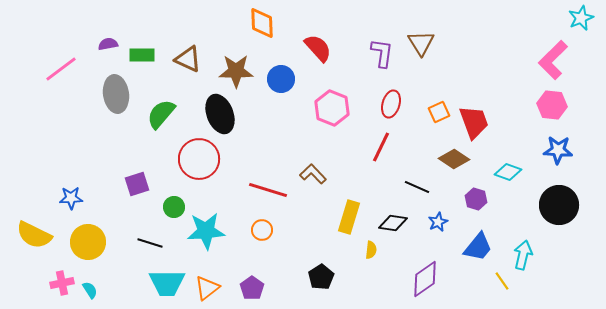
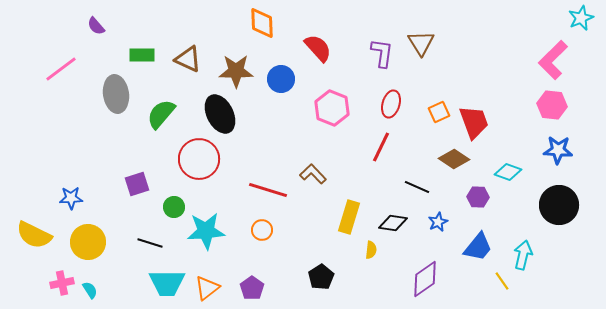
purple semicircle at (108, 44): moved 12 px left, 18 px up; rotated 120 degrees counterclockwise
black ellipse at (220, 114): rotated 6 degrees counterclockwise
purple hexagon at (476, 199): moved 2 px right, 2 px up; rotated 15 degrees counterclockwise
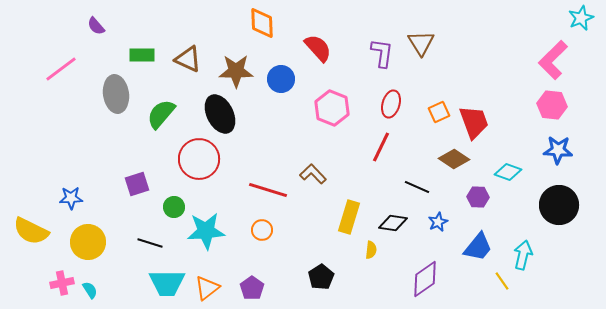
yellow semicircle at (34, 235): moved 3 px left, 4 px up
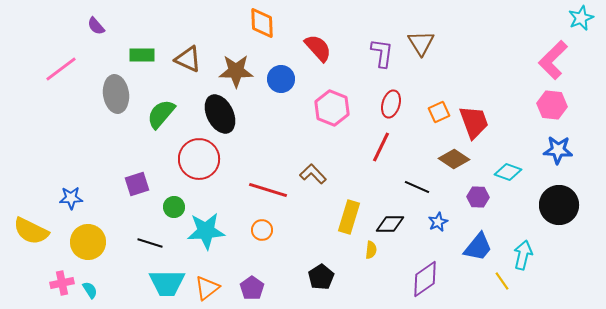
black diamond at (393, 223): moved 3 px left, 1 px down; rotated 8 degrees counterclockwise
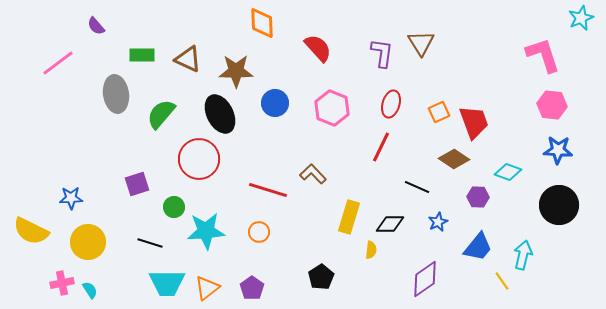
pink L-shape at (553, 60): moved 10 px left, 5 px up; rotated 117 degrees clockwise
pink line at (61, 69): moved 3 px left, 6 px up
blue circle at (281, 79): moved 6 px left, 24 px down
orange circle at (262, 230): moved 3 px left, 2 px down
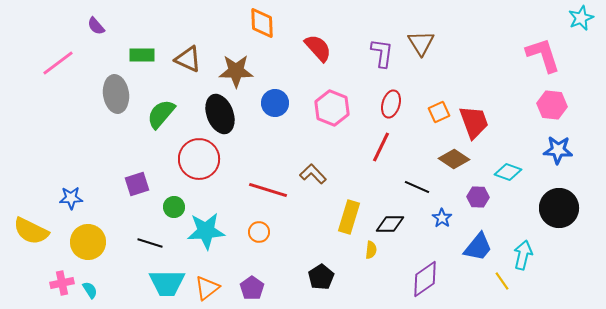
black ellipse at (220, 114): rotated 6 degrees clockwise
black circle at (559, 205): moved 3 px down
blue star at (438, 222): moved 4 px right, 4 px up; rotated 12 degrees counterclockwise
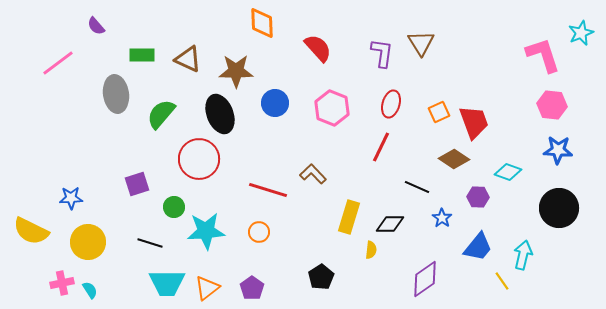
cyan star at (581, 18): moved 15 px down
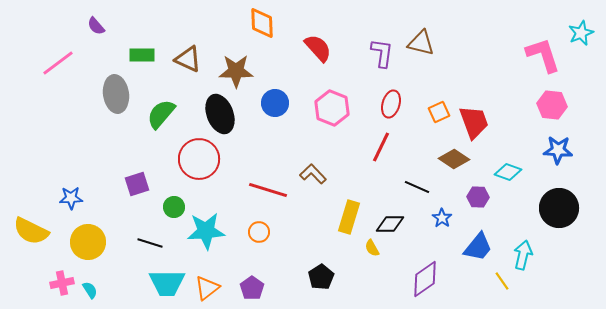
brown triangle at (421, 43): rotated 44 degrees counterclockwise
yellow semicircle at (371, 250): moved 1 px right, 2 px up; rotated 144 degrees clockwise
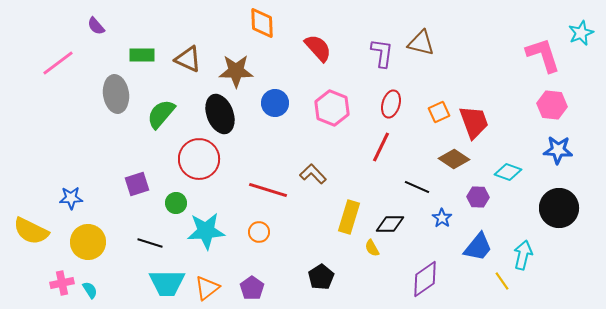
green circle at (174, 207): moved 2 px right, 4 px up
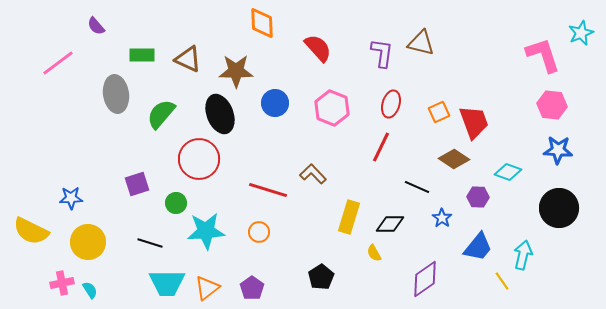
yellow semicircle at (372, 248): moved 2 px right, 5 px down
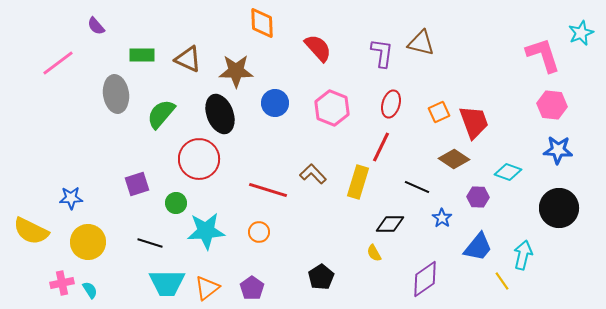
yellow rectangle at (349, 217): moved 9 px right, 35 px up
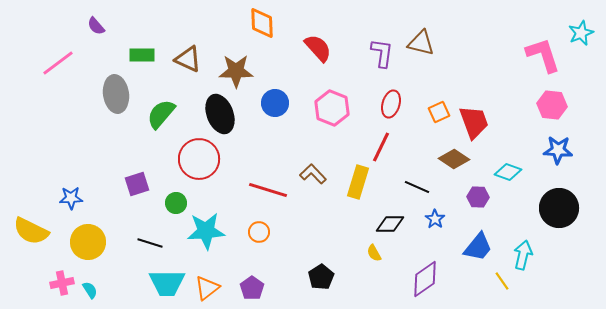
blue star at (442, 218): moved 7 px left, 1 px down
